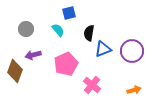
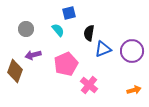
pink cross: moved 3 px left
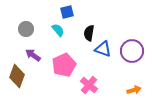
blue square: moved 2 px left, 1 px up
blue triangle: rotated 42 degrees clockwise
purple arrow: rotated 49 degrees clockwise
pink pentagon: moved 2 px left, 1 px down
brown diamond: moved 2 px right, 5 px down
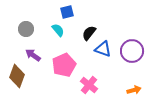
black semicircle: rotated 28 degrees clockwise
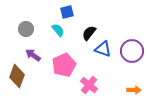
orange arrow: rotated 16 degrees clockwise
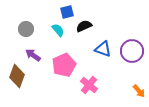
black semicircle: moved 5 px left, 7 px up; rotated 28 degrees clockwise
orange arrow: moved 5 px right, 1 px down; rotated 48 degrees clockwise
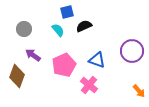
gray circle: moved 2 px left
blue triangle: moved 6 px left, 11 px down
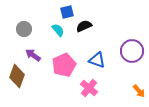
pink cross: moved 3 px down
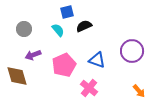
purple arrow: rotated 56 degrees counterclockwise
brown diamond: rotated 35 degrees counterclockwise
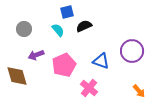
purple arrow: moved 3 px right
blue triangle: moved 4 px right, 1 px down
